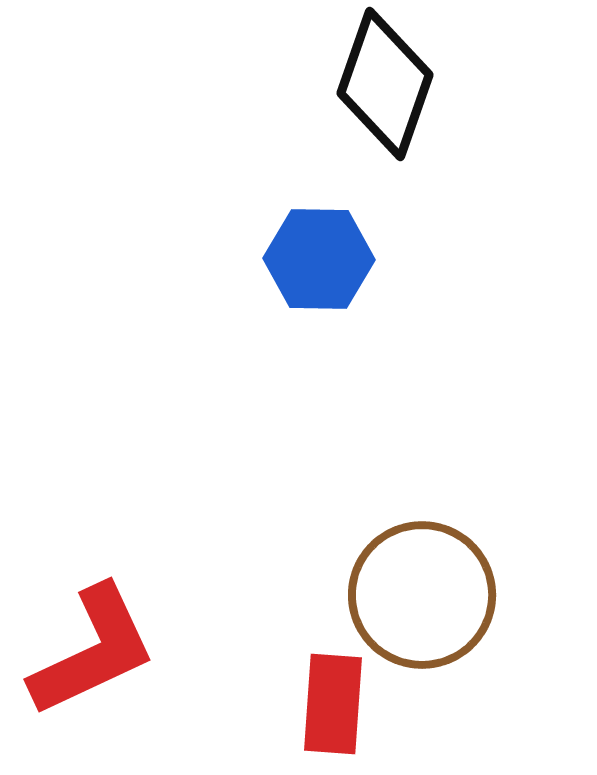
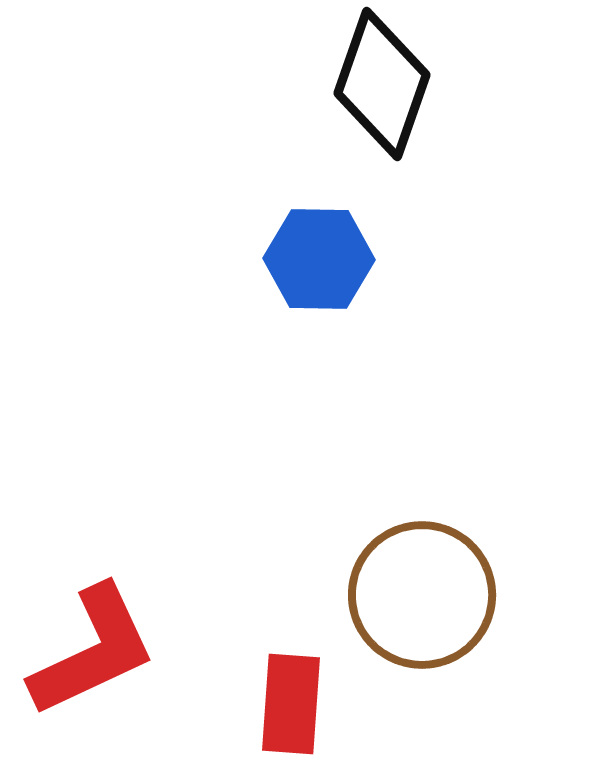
black diamond: moved 3 px left
red rectangle: moved 42 px left
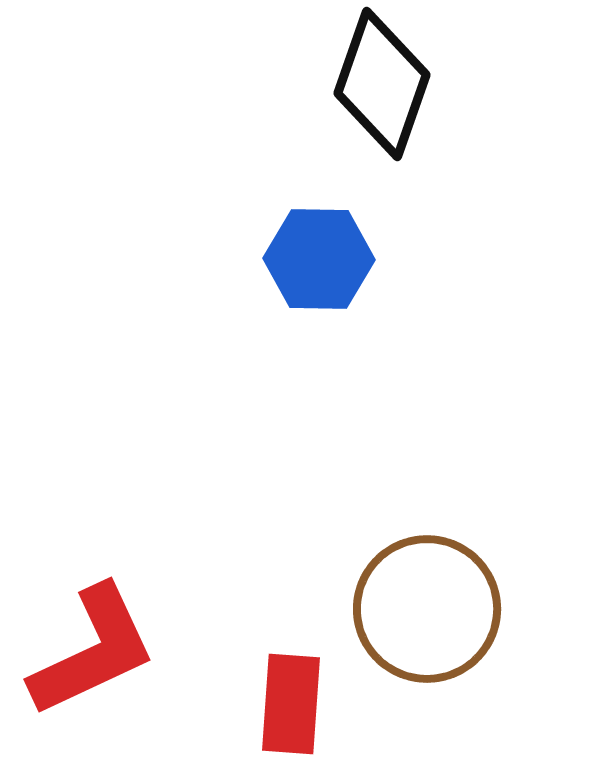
brown circle: moved 5 px right, 14 px down
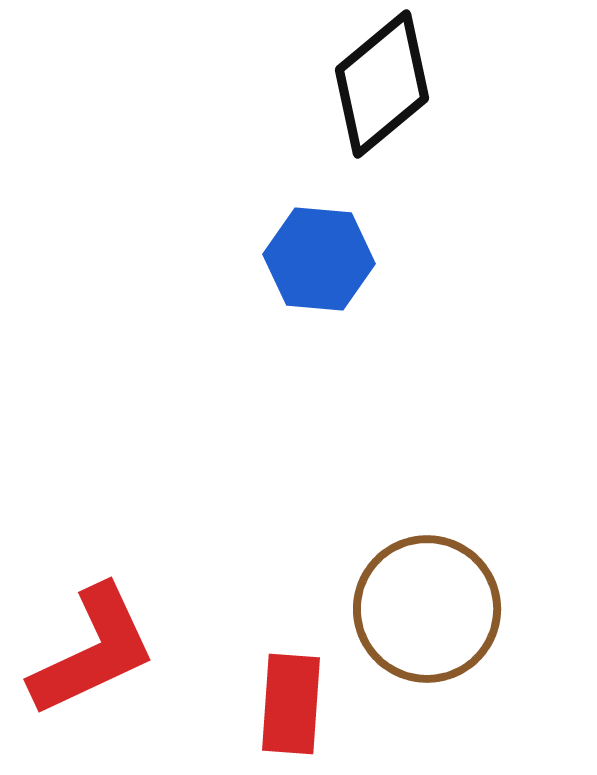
black diamond: rotated 31 degrees clockwise
blue hexagon: rotated 4 degrees clockwise
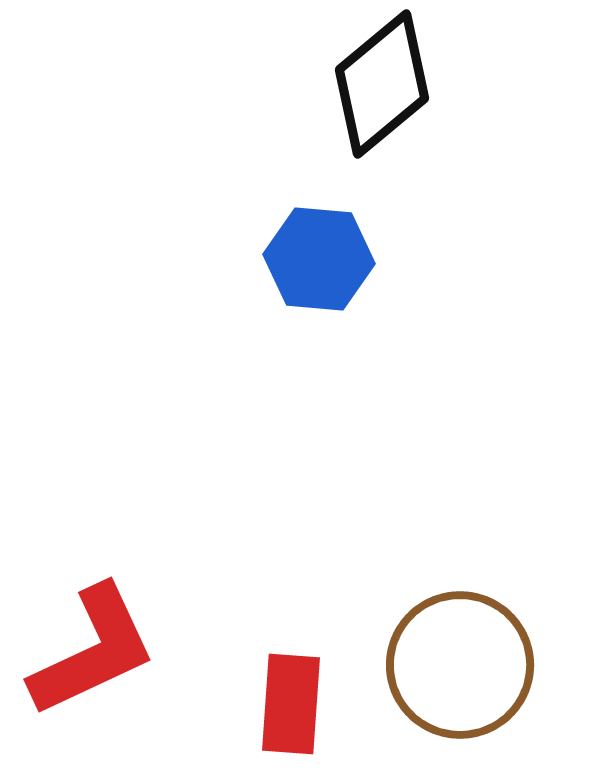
brown circle: moved 33 px right, 56 px down
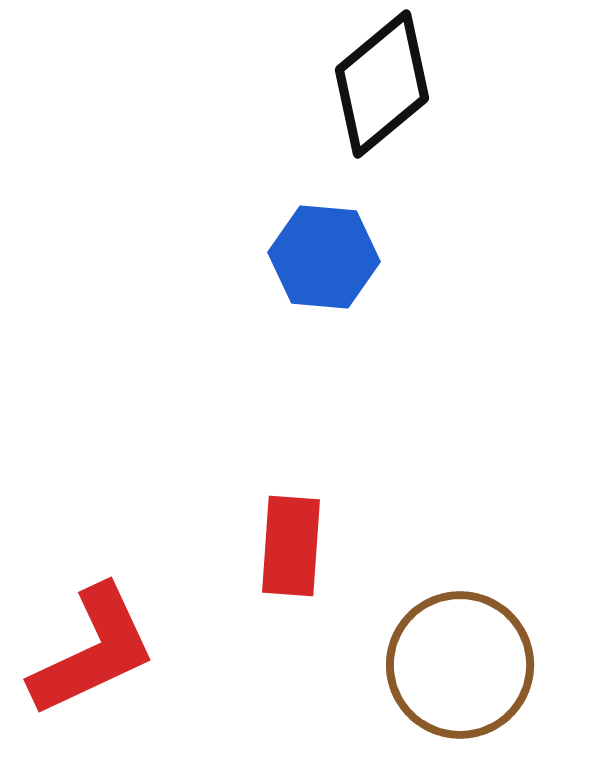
blue hexagon: moved 5 px right, 2 px up
red rectangle: moved 158 px up
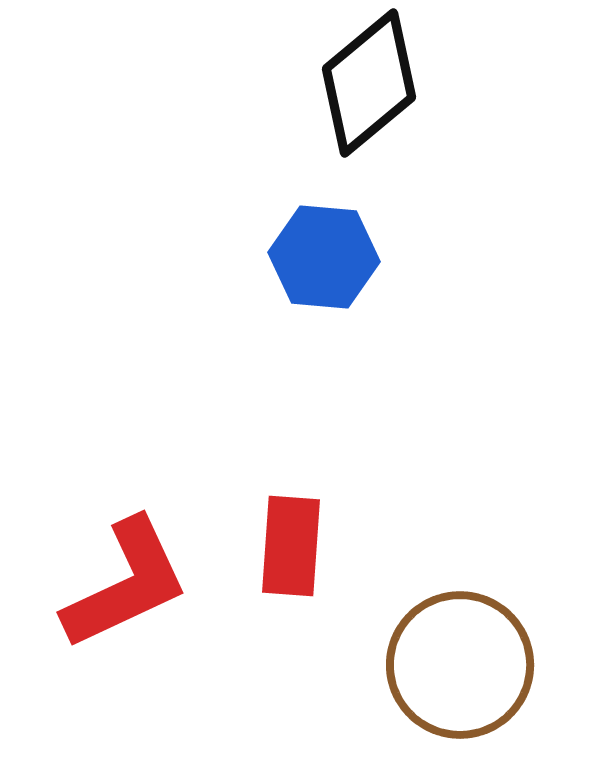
black diamond: moved 13 px left, 1 px up
red L-shape: moved 33 px right, 67 px up
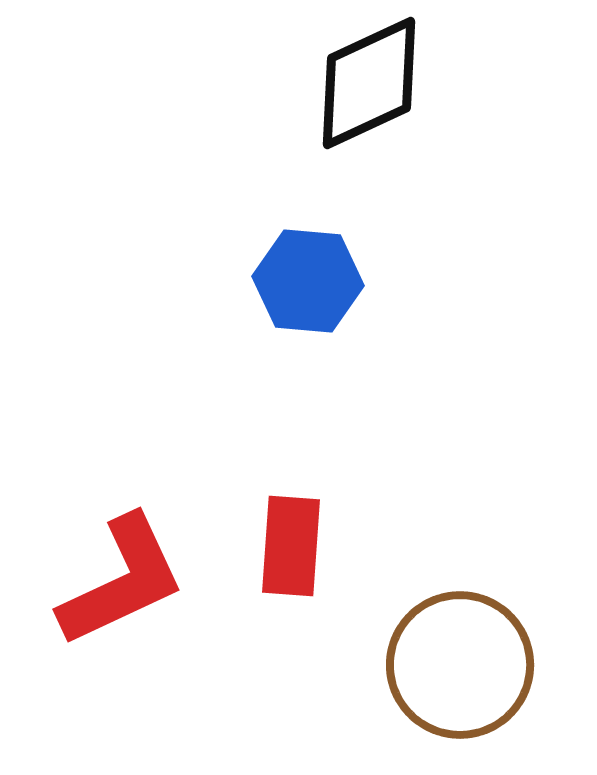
black diamond: rotated 15 degrees clockwise
blue hexagon: moved 16 px left, 24 px down
red L-shape: moved 4 px left, 3 px up
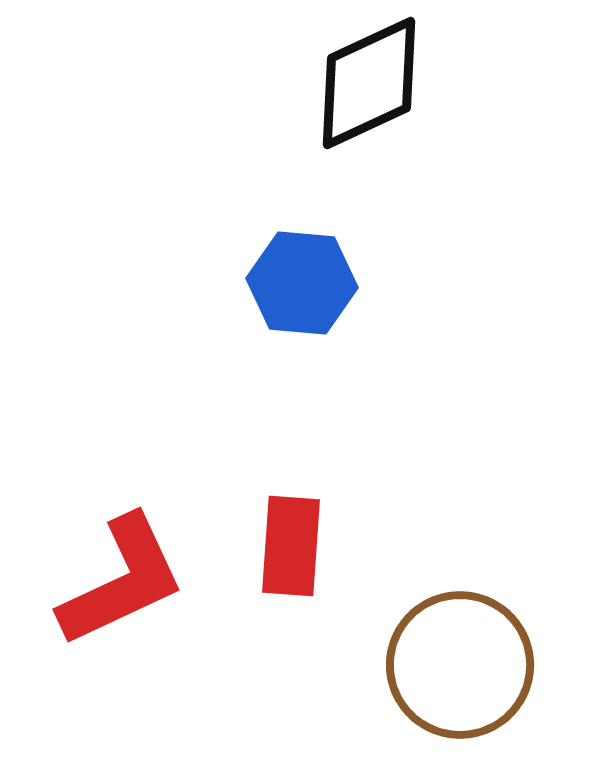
blue hexagon: moved 6 px left, 2 px down
